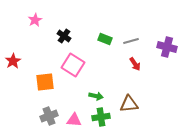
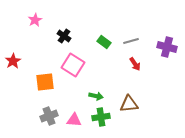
green rectangle: moved 1 px left, 3 px down; rotated 16 degrees clockwise
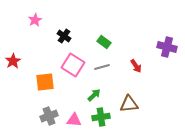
gray line: moved 29 px left, 26 px down
red arrow: moved 1 px right, 2 px down
green arrow: moved 2 px left, 1 px up; rotated 56 degrees counterclockwise
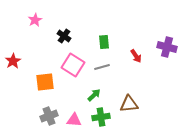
green rectangle: rotated 48 degrees clockwise
red arrow: moved 10 px up
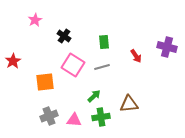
green arrow: moved 1 px down
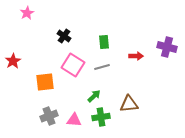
pink star: moved 8 px left, 7 px up
red arrow: rotated 56 degrees counterclockwise
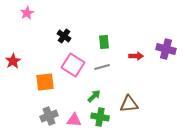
purple cross: moved 1 px left, 2 px down
green cross: moved 1 px left; rotated 18 degrees clockwise
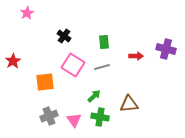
pink triangle: rotated 49 degrees clockwise
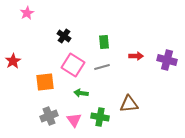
purple cross: moved 1 px right, 11 px down
green arrow: moved 13 px left, 3 px up; rotated 128 degrees counterclockwise
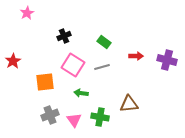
black cross: rotated 32 degrees clockwise
green rectangle: rotated 48 degrees counterclockwise
gray cross: moved 1 px right, 1 px up
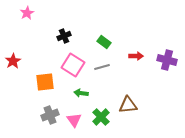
brown triangle: moved 1 px left, 1 px down
green cross: moved 1 px right; rotated 36 degrees clockwise
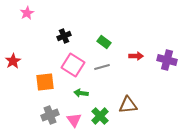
green cross: moved 1 px left, 1 px up
